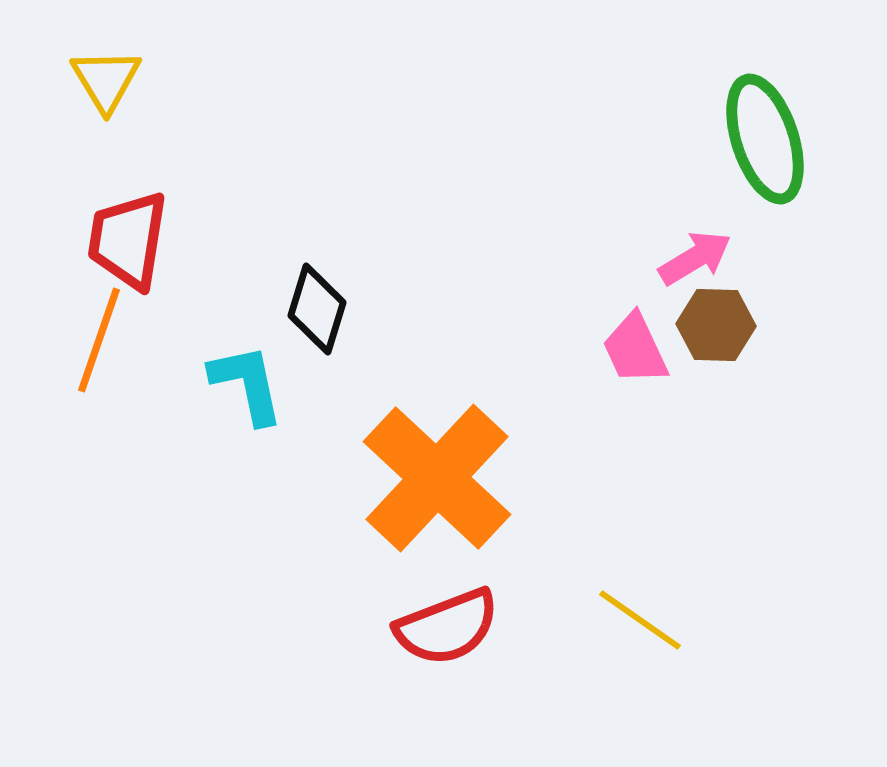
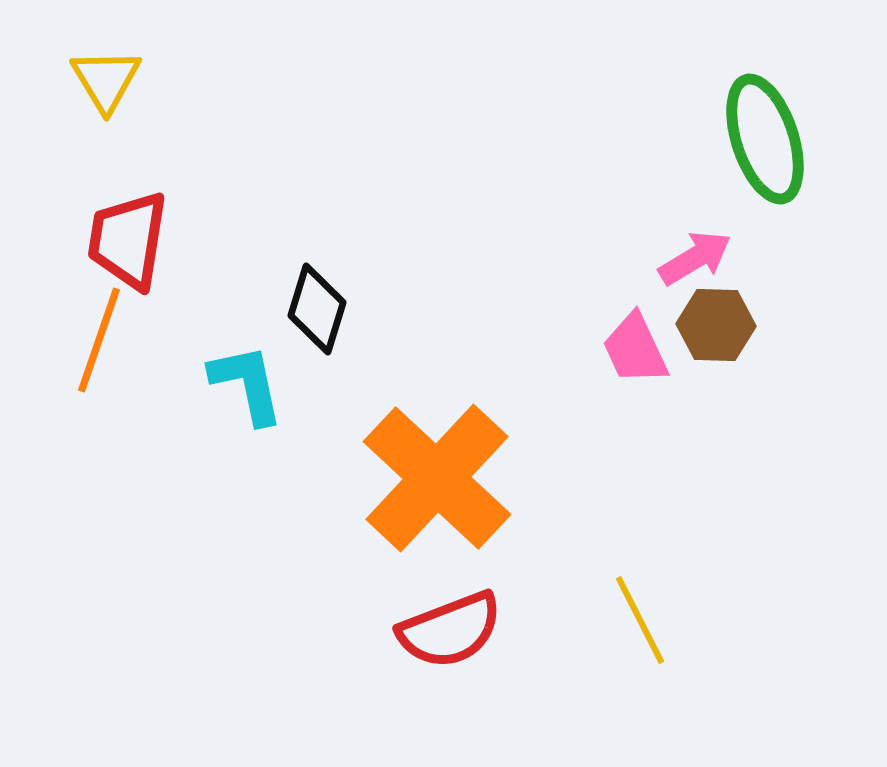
yellow line: rotated 28 degrees clockwise
red semicircle: moved 3 px right, 3 px down
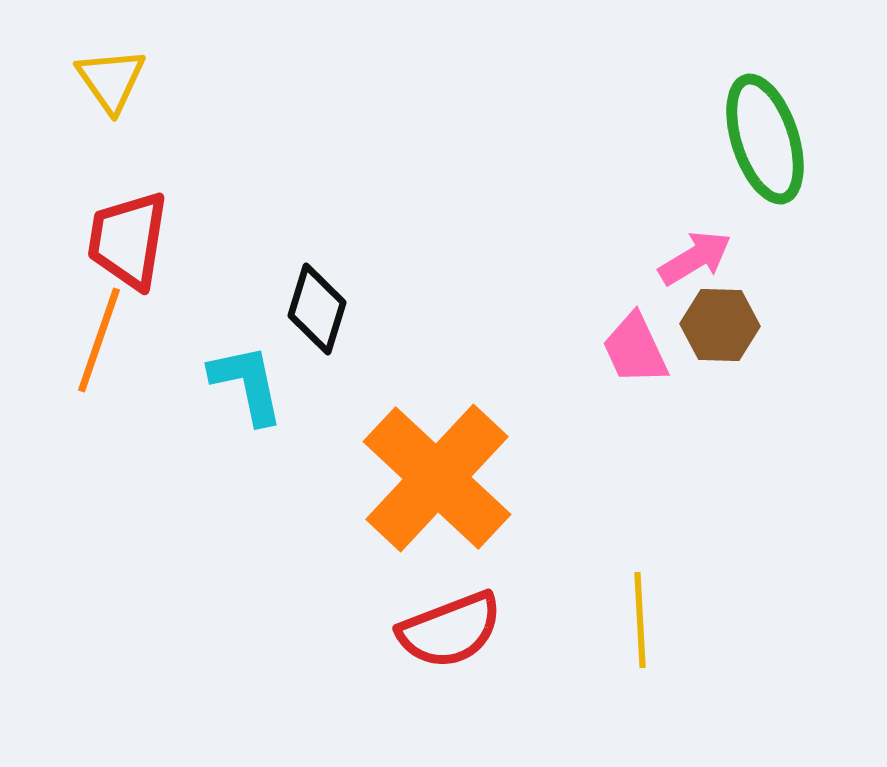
yellow triangle: moved 5 px right; rotated 4 degrees counterclockwise
brown hexagon: moved 4 px right
yellow line: rotated 24 degrees clockwise
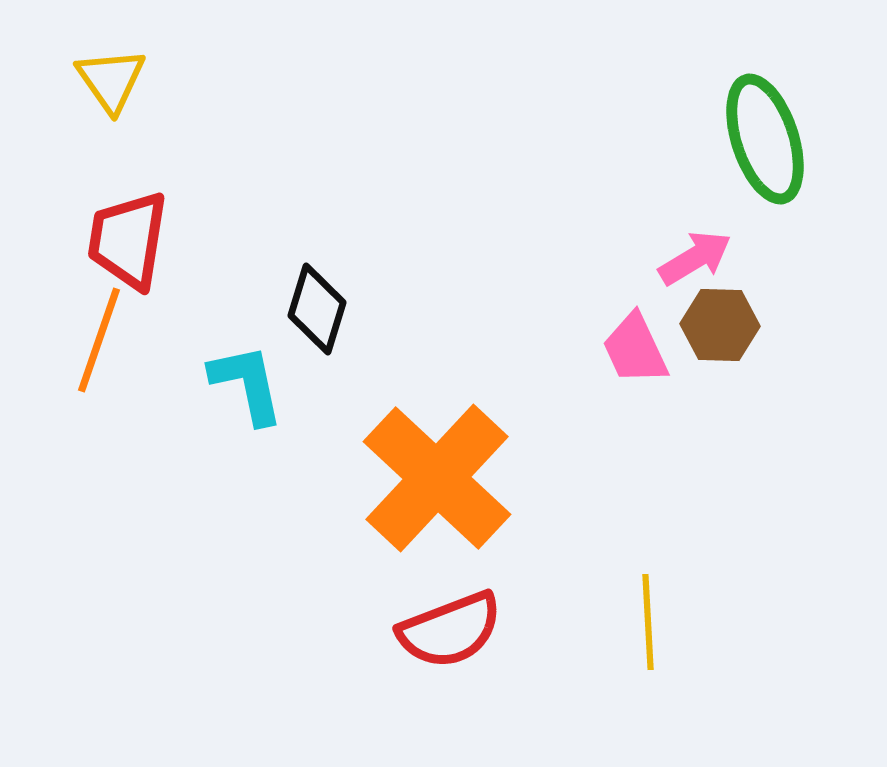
yellow line: moved 8 px right, 2 px down
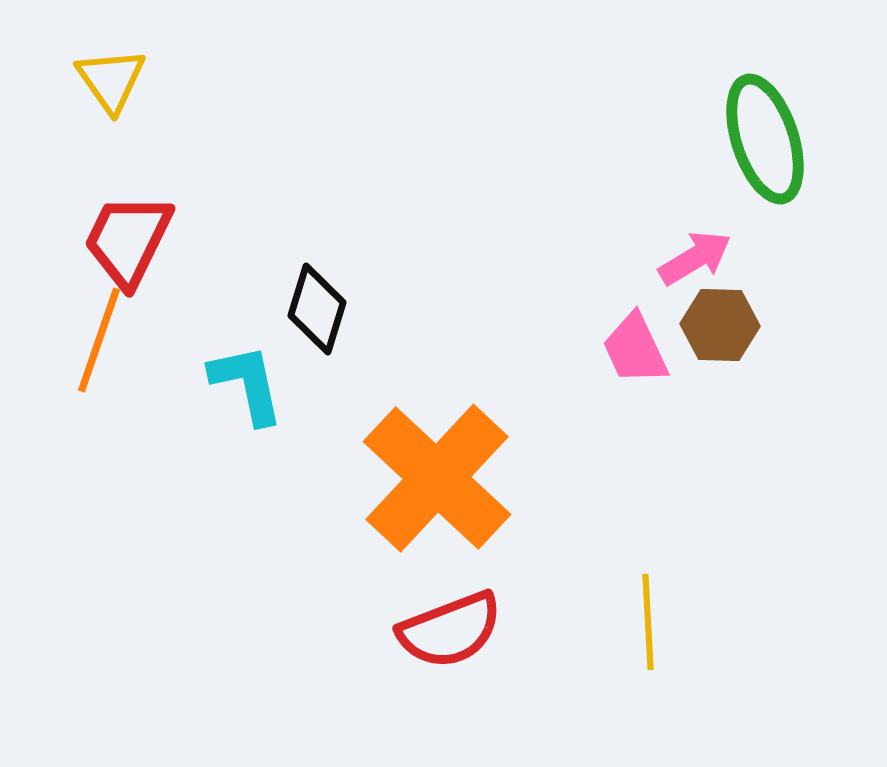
red trapezoid: rotated 17 degrees clockwise
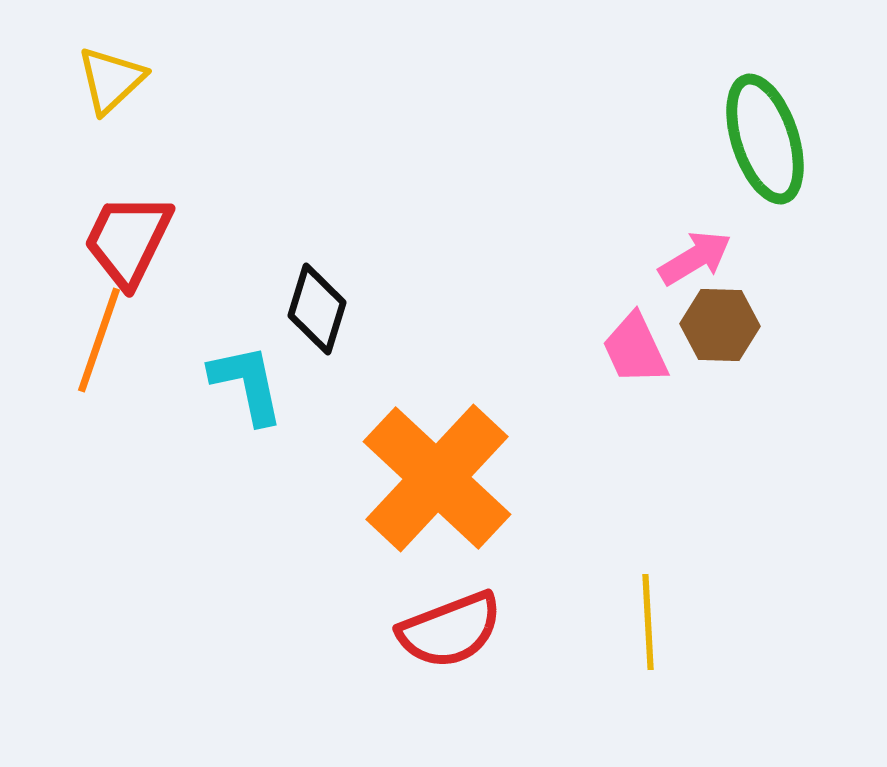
yellow triangle: rotated 22 degrees clockwise
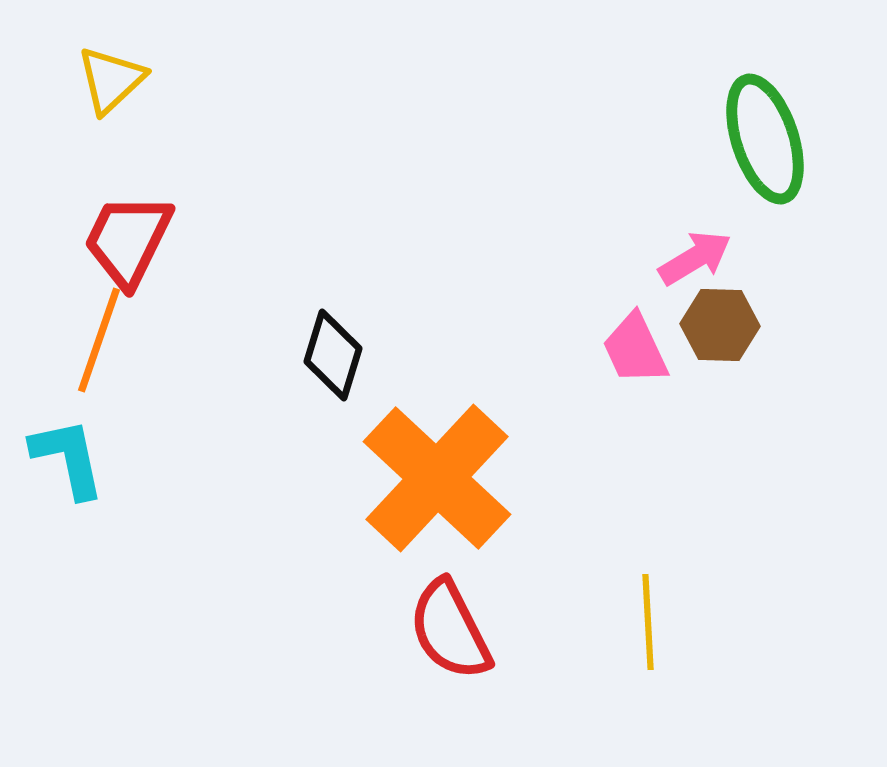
black diamond: moved 16 px right, 46 px down
cyan L-shape: moved 179 px left, 74 px down
red semicircle: rotated 84 degrees clockwise
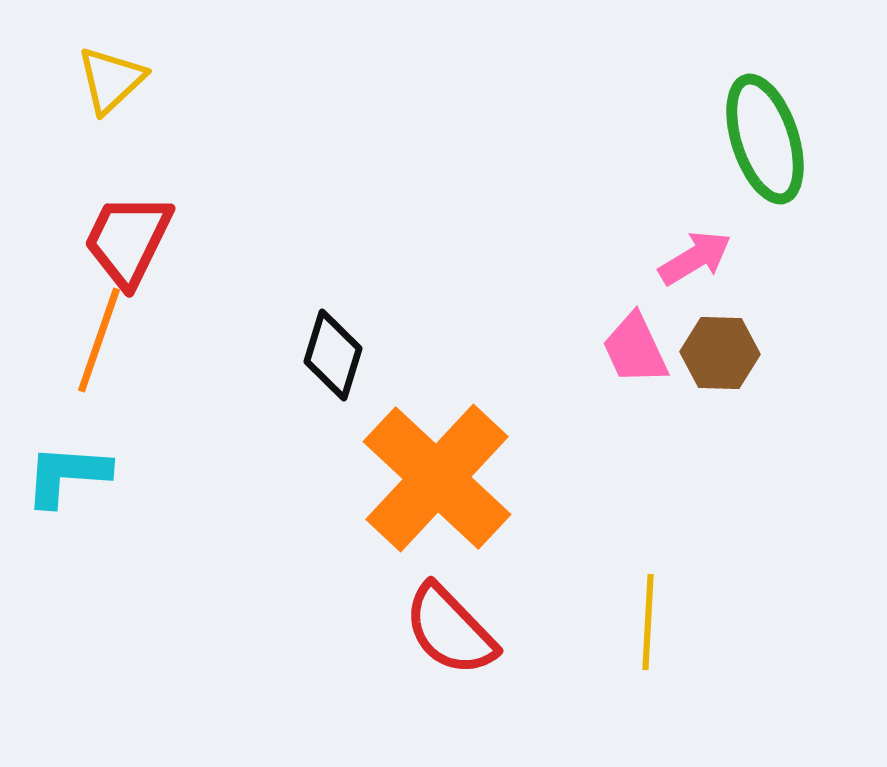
brown hexagon: moved 28 px down
cyan L-shape: moved 1 px left, 17 px down; rotated 74 degrees counterclockwise
yellow line: rotated 6 degrees clockwise
red semicircle: rotated 17 degrees counterclockwise
